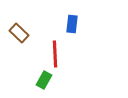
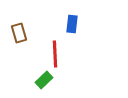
brown rectangle: rotated 30 degrees clockwise
green rectangle: rotated 18 degrees clockwise
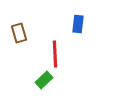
blue rectangle: moved 6 px right
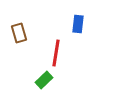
red line: moved 1 px right, 1 px up; rotated 12 degrees clockwise
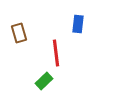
red line: rotated 16 degrees counterclockwise
green rectangle: moved 1 px down
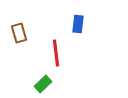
green rectangle: moved 1 px left, 3 px down
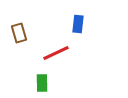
red line: rotated 72 degrees clockwise
green rectangle: moved 1 px left, 1 px up; rotated 48 degrees counterclockwise
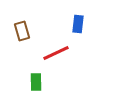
brown rectangle: moved 3 px right, 2 px up
green rectangle: moved 6 px left, 1 px up
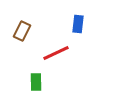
brown rectangle: rotated 42 degrees clockwise
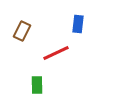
green rectangle: moved 1 px right, 3 px down
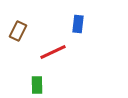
brown rectangle: moved 4 px left
red line: moved 3 px left, 1 px up
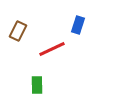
blue rectangle: moved 1 px down; rotated 12 degrees clockwise
red line: moved 1 px left, 3 px up
